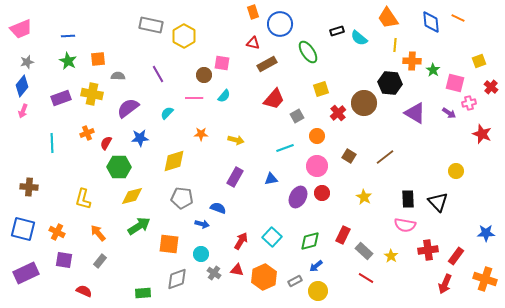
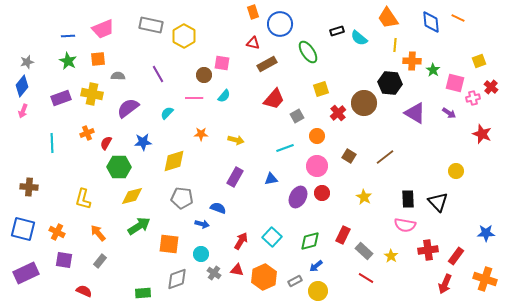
pink trapezoid at (21, 29): moved 82 px right
pink cross at (469, 103): moved 4 px right, 5 px up
blue star at (140, 138): moved 3 px right, 4 px down
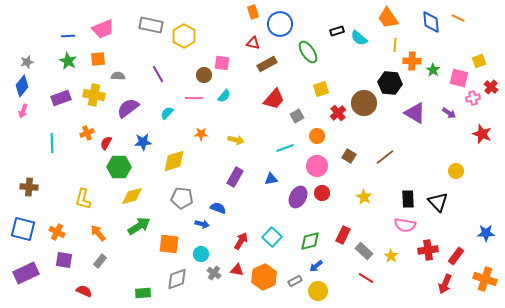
pink square at (455, 83): moved 4 px right, 5 px up
yellow cross at (92, 94): moved 2 px right, 1 px down
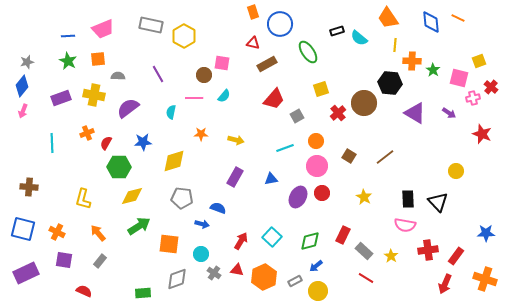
cyan semicircle at (167, 113): moved 4 px right, 1 px up; rotated 32 degrees counterclockwise
orange circle at (317, 136): moved 1 px left, 5 px down
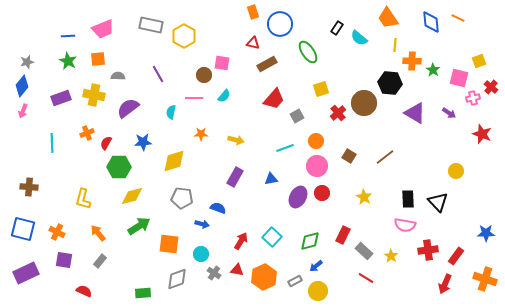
black rectangle at (337, 31): moved 3 px up; rotated 40 degrees counterclockwise
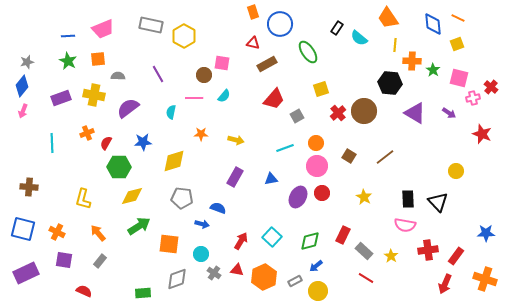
blue diamond at (431, 22): moved 2 px right, 2 px down
yellow square at (479, 61): moved 22 px left, 17 px up
brown circle at (364, 103): moved 8 px down
orange circle at (316, 141): moved 2 px down
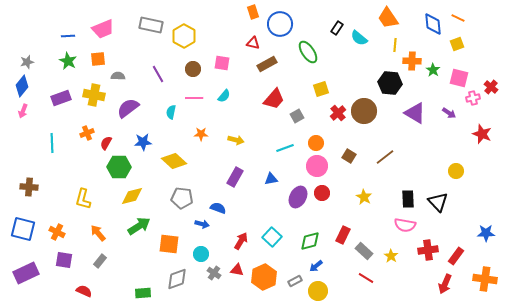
brown circle at (204, 75): moved 11 px left, 6 px up
yellow diamond at (174, 161): rotated 60 degrees clockwise
orange cross at (485, 279): rotated 10 degrees counterclockwise
